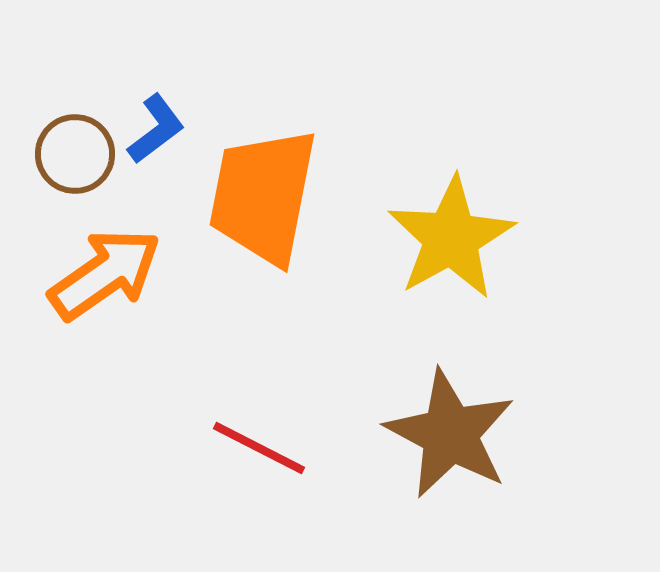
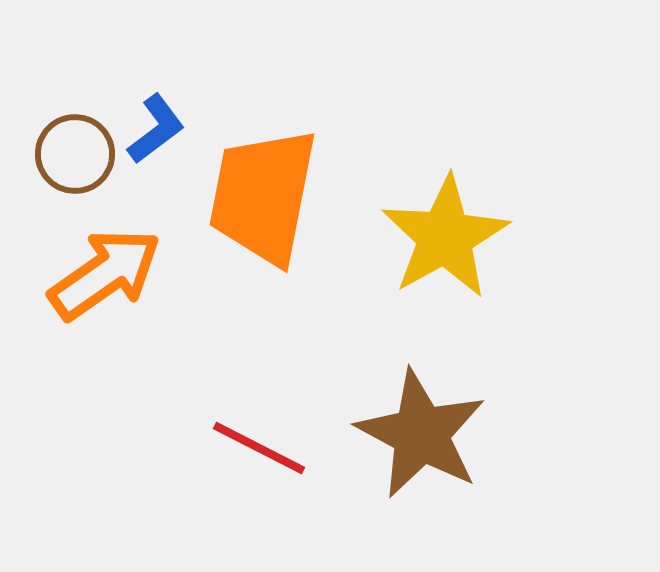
yellow star: moved 6 px left, 1 px up
brown star: moved 29 px left
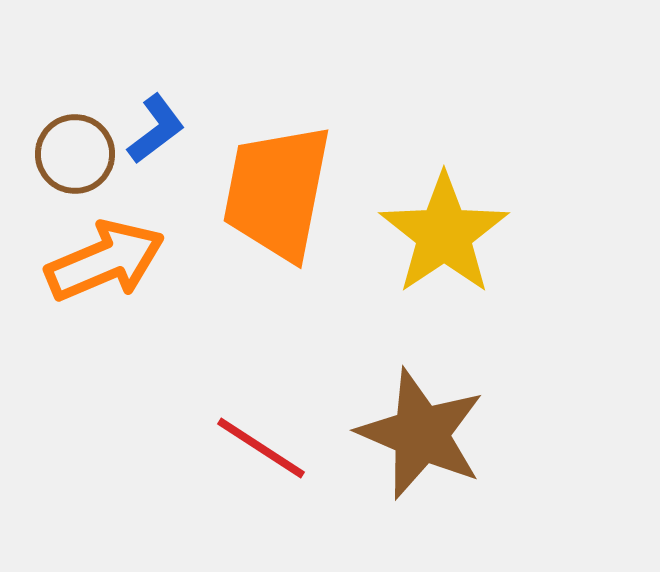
orange trapezoid: moved 14 px right, 4 px up
yellow star: moved 1 px left, 3 px up; rotated 5 degrees counterclockwise
orange arrow: moved 13 px up; rotated 12 degrees clockwise
brown star: rotated 5 degrees counterclockwise
red line: moved 2 px right; rotated 6 degrees clockwise
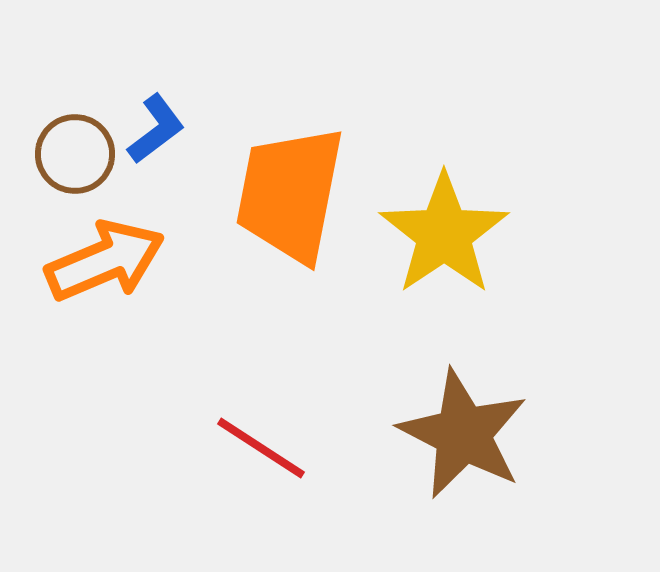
orange trapezoid: moved 13 px right, 2 px down
brown star: moved 42 px right; rotated 4 degrees clockwise
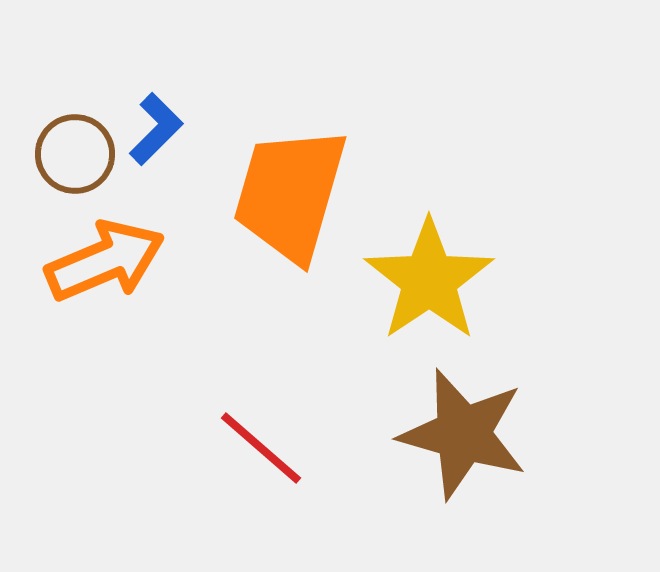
blue L-shape: rotated 8 degrees counterclockwise
orange trapezoid: rotated 5 degrees clockwise
yellow star: moved 15 px left, 46 px down
brown star: rotated 11 degrees counterclockwise
red line: rotated 8 degrees clockwise
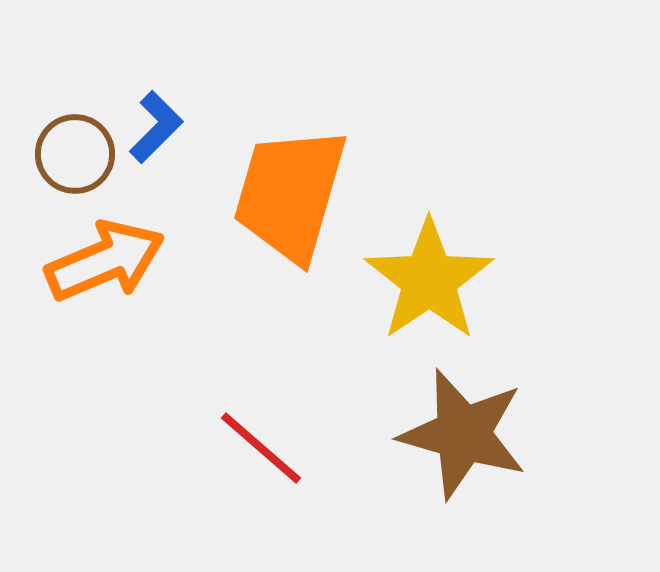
blue L-shape: moved 2 px up
